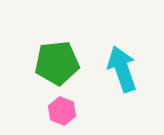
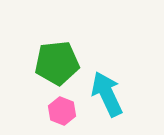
cyan arrow: moved 15 px left, 25 px down; rotated 6 degrees counterclockwise
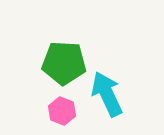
green pentagon: moved 7 px right; rotated 9 degrees clockwise
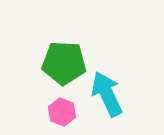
pink hexagon: moved 1 px down
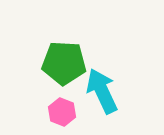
cyan arrow: moved 5 px left, 3 px up
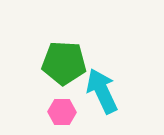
pink hexagon: rotated 20 degrees counterclockwise
